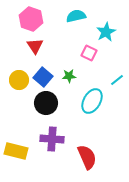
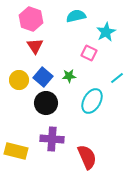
cyan line: moved 2 px up
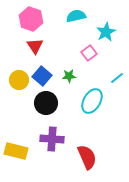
pink square: rotated 28 degrees clockwise
blue square: moved 1 px left, 1 px up
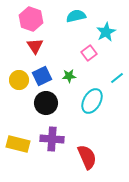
blue square: rotated 24 degrees clockwise
yellow rectangle: moved 2 px right, 7 px up
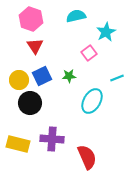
cyan line: rotated 16 degrees clockwise
black circle: moved 16 px left
